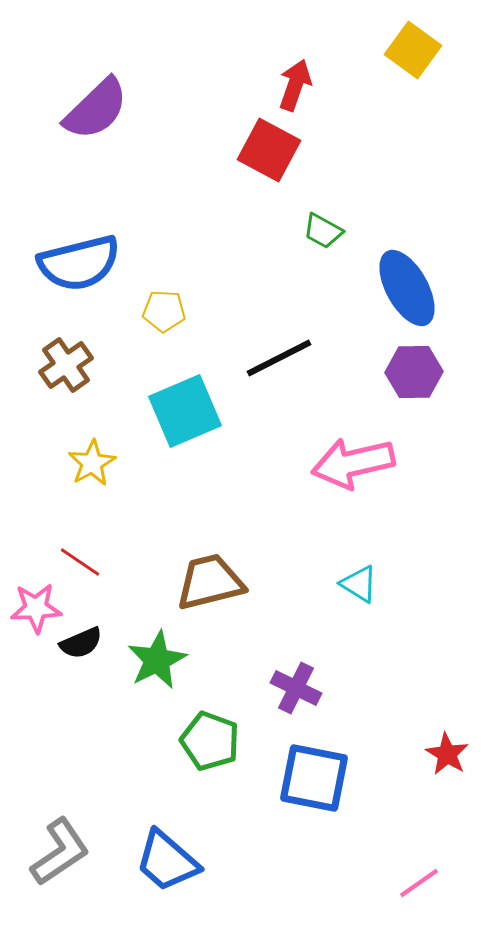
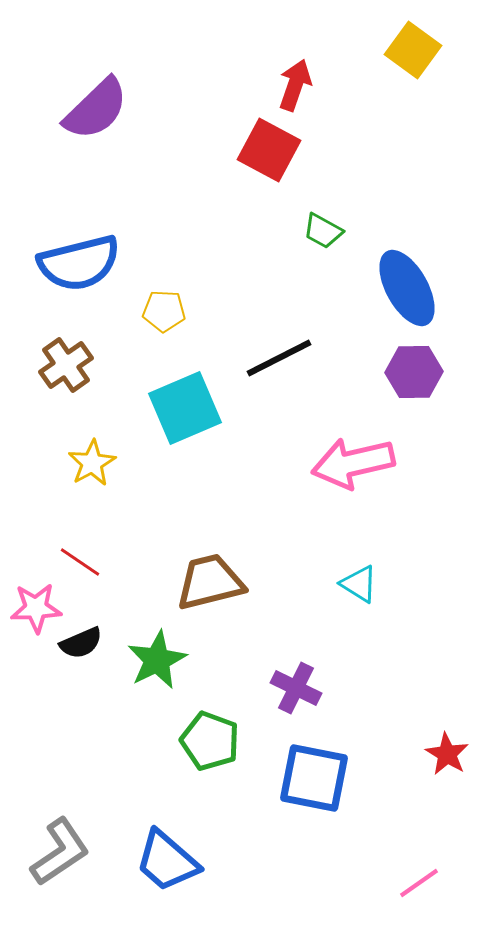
cyan square: moved 3 px up
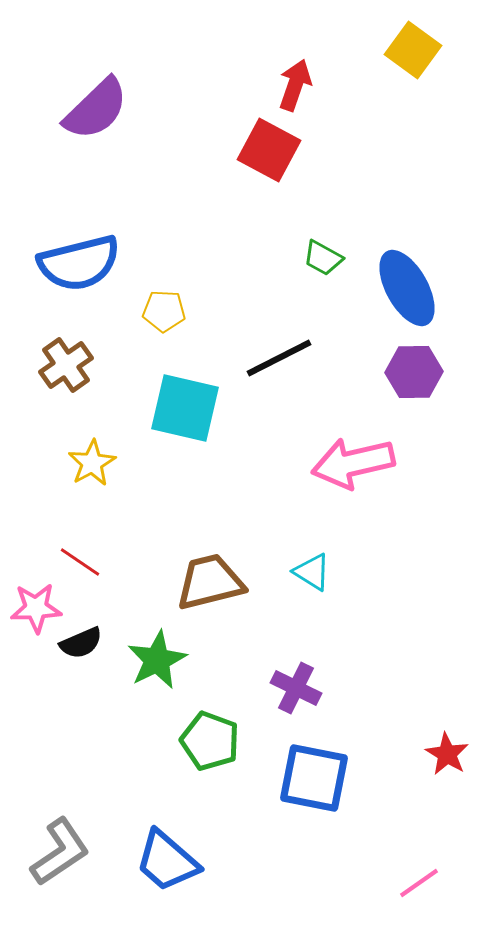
green trapezoid: moved 27 px down
cyan square: rotated 36 degrees clockwise
cyan triangle: moved 47 px left, 12 px up
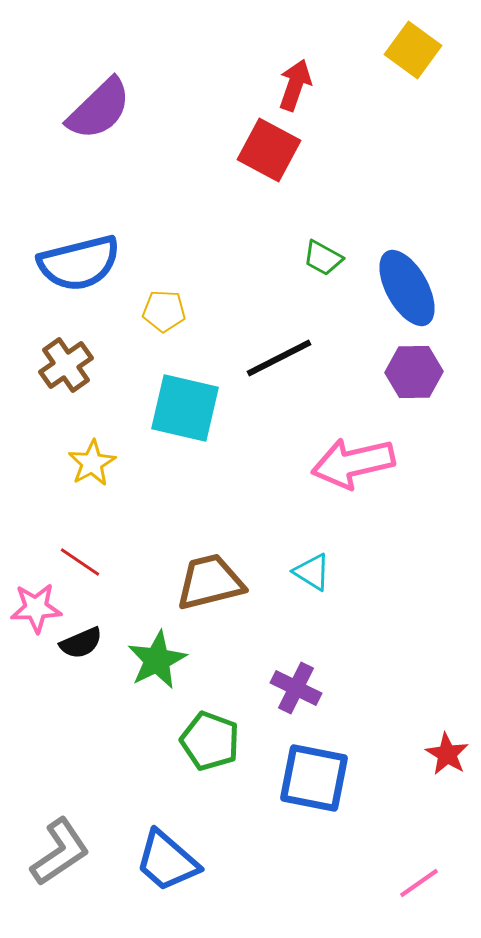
purple semicircle: moved 3 px right
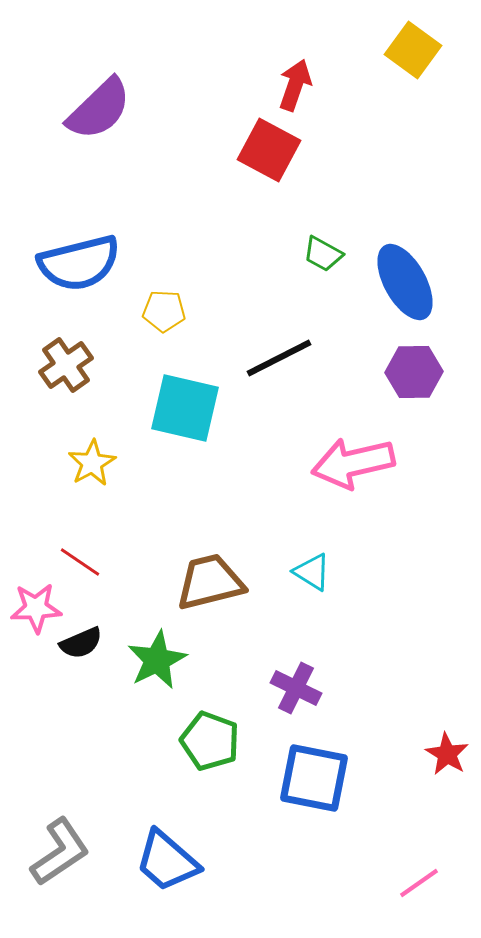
green trapezoid: moved 4 px up
blue ellipse: moved 2 px left, 6 px up
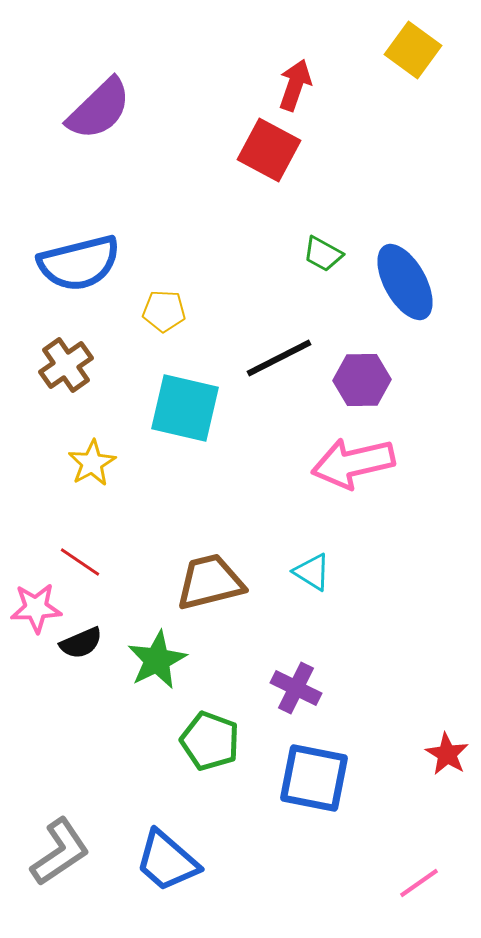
purple hexagon: moved 52 px left, 8 px down
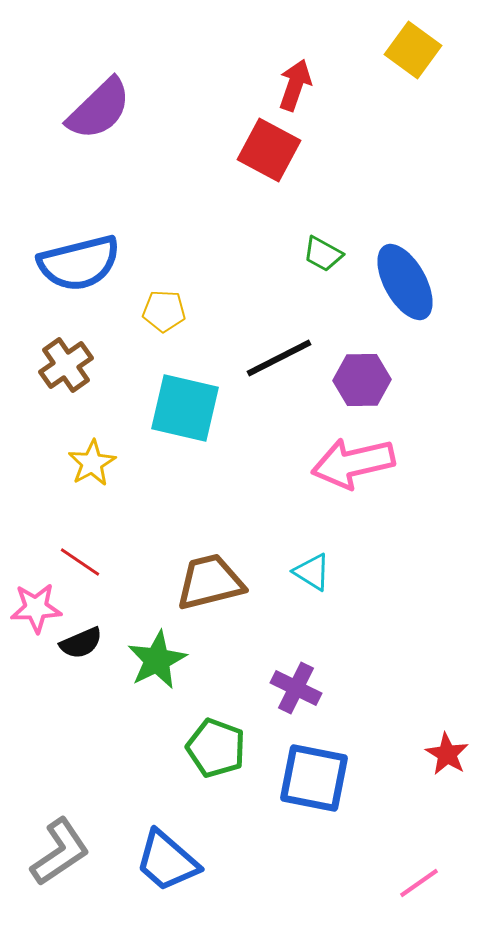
green pentagon: moved 6 px right, 7 px down
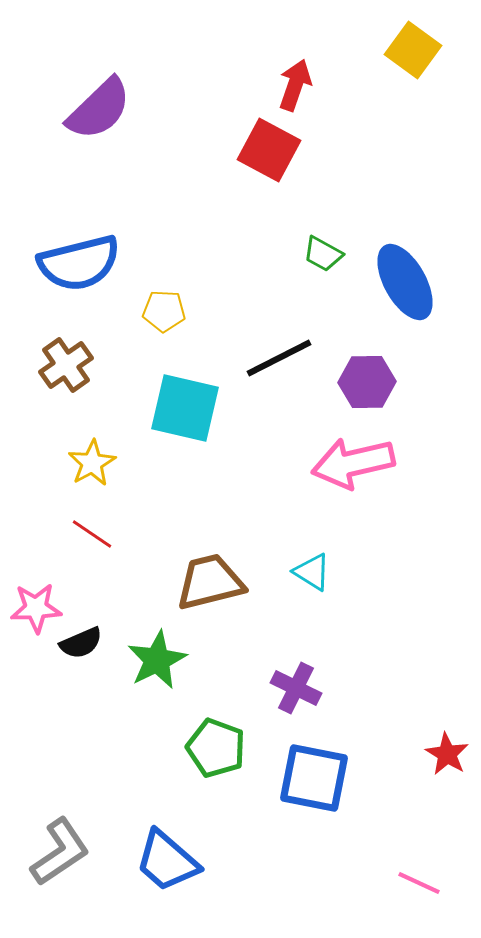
purple hexagon: moved 5 px right, 2 px down
red line: moved 12 px right, 28 px up
pink line: rotated 60 degrees clockwise
